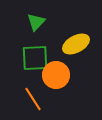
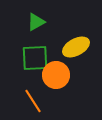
green triangle: rotated 18 degrees clockwise
yellow ellipse: moved 3 px down
orange line: moved 2 px down
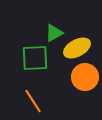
green triangle: moved 18 px right, 11 px down
yellow ellipse: moved 1 px right, 1 px down
orange circle: moved 29 px right, 2 px down
